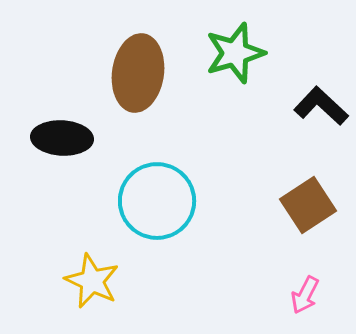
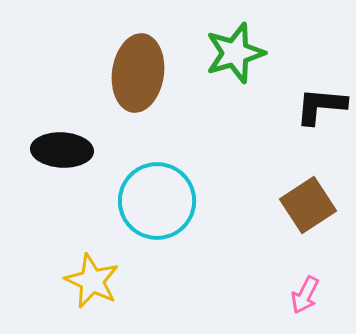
black L-shape: rotated 38 degrees counterclockwise
black ellipse: moved 12 px down
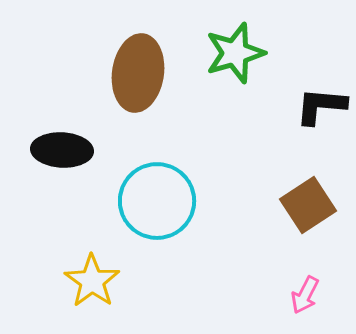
yellow star: rotated 10 degrees clockwise
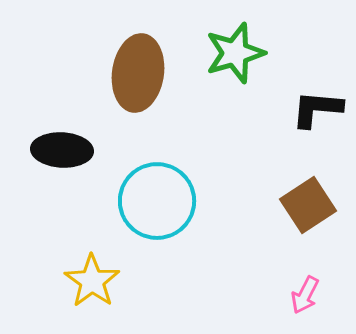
black L-shape: moved 4 px left, 3 px down
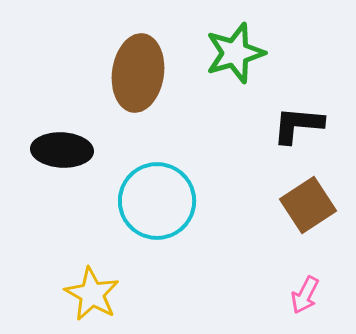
black L-shape: moved 19 px left, 16 px down
yellow star: moved 13 px down; rotated 6 degrees counterclockwise
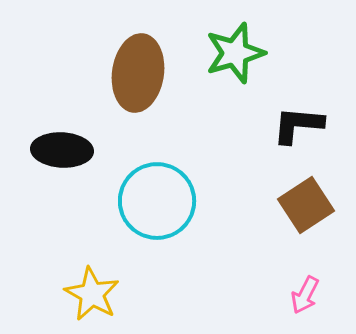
brown square: moved 2 px left
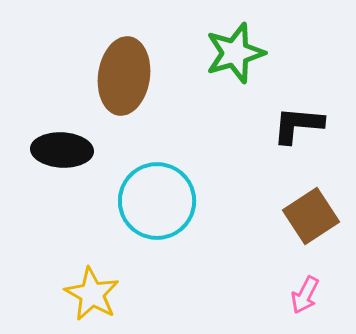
brown ellipse: moved 14 px left, 3 px down
brown square: moved 5 px right, 11 px down
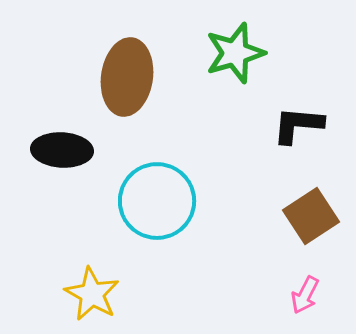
brown ellipse: moved 3 px right, 1 px down
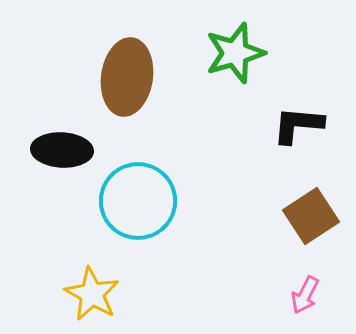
cyan circle: moved 19 px left
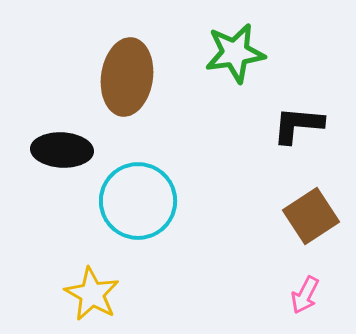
green star: rotated 8 degrees clockwise
